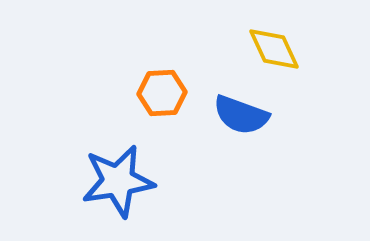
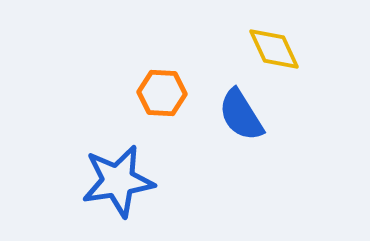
orange hexagon: rotated 6 degrees clockwise
blue semicircle: rotated 38 degrees clockwise
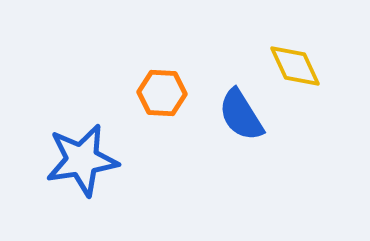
yellow diamond: moved 21 px right, 17 px down
blue star: moved 36 px left, 21 px up
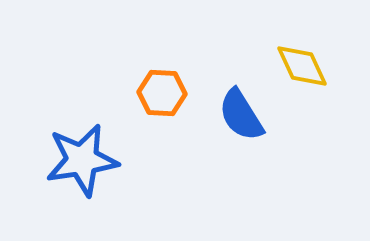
yellow diamond: moved 7 px right
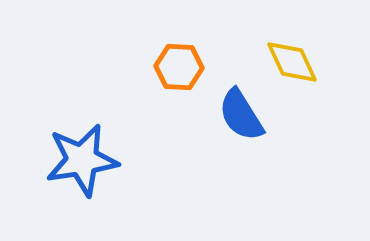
yellow diamond: moved 10 px left, 4 px up
orange hexagon: moved 17 px right, 26 px up
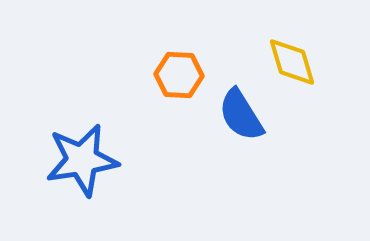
yellow diamond: rotated 8 degrees clockwise
orange hexagon: moved 8 px down
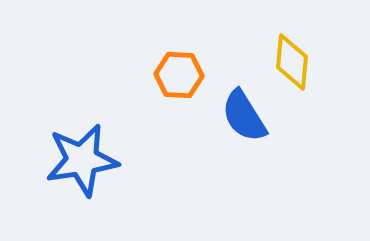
yellow diamond: rotated 22 degrees clockwise
blue semicircle: moved 3 px right, 1 px down
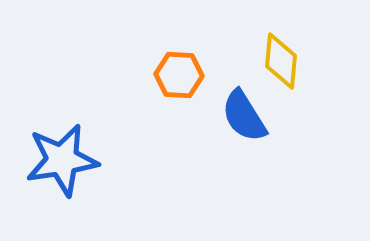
yellow diamond: moved 11 px left, 1 px up
blue star: moved 20 px left
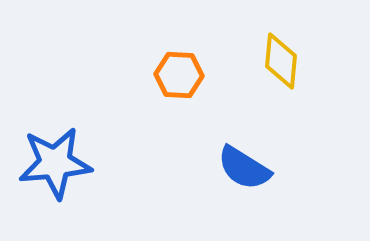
blue semicircle: moved 52 px down; rotated 26 degrees counterclockwise
blue star: moved 7 px left, 3 px down; rotated 4 degrees clockwise
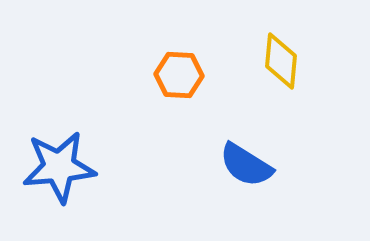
blue star: moved 4 px right, 4 px down
blue semicircle: moved 2 px right, 3 px up
